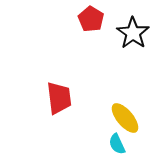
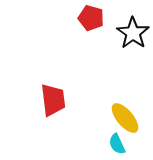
red pentagon: moved 1 px up; rotated 15 degrees counterclockwise
red trapezoid: moved 6 px left, 2 px down
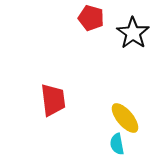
cyan semicircle: rotated 15 degrees clockwise
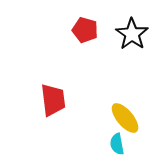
red pentagon: moved 6 px left, 12 px down
black star: moved 1 px left, 1 px down
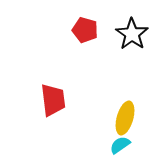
yellow ellipse: rotated 56 degrees clockwise
cyan semicircle: moved 3 px right, 1 px down; rotated 65 degrees clockwise
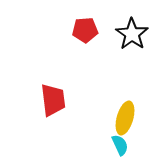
red pentagon: rotated 20 degrees counterclockwise
cyan semicircle: rotated 100 degrees clockwise
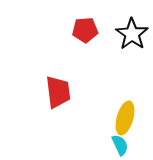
red trapezoid: moved 5 px right, 8 px up
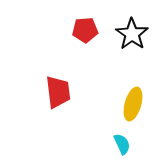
yellow ellipse: moved 8 px right, 14 px up
cyan semicircle: moved 2 px right, 1 px up
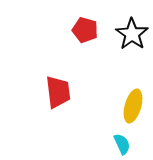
red pentagon: rotated 20 degrees clockwise
yellow ellipse: moved 2 px down
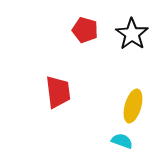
cyan semicircle: moved 3 px up; rotated 45 degrees counterclockwise
